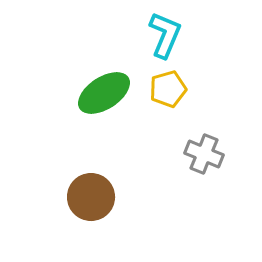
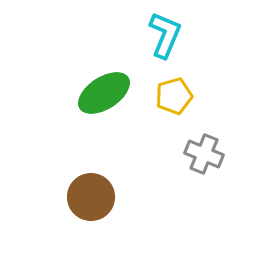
yellow pentagon: moved 6 px right, 7 px down
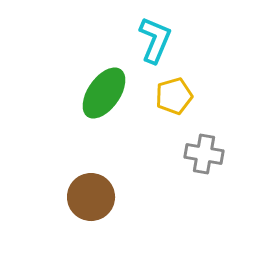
cyan L-shape: moved 10 px left, 5 px down
green ellipse: rotated 22 degrees counterclockwise
gray cross: rotated 12 degrees counterclockwise
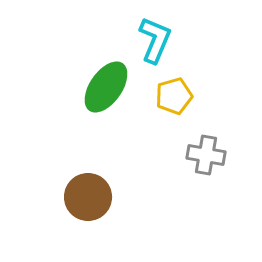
green ellipse: moved 2 px right, 6 px up
gray cross: moved 2 px right, 1 px down
brown circle: moved 3 px left
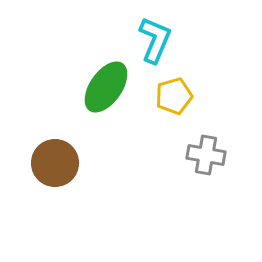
brown circle: moved 33 px left, 34 px up
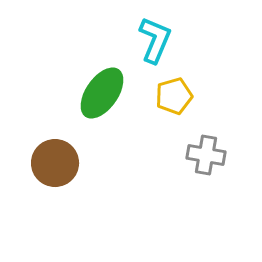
green ellipse: moved 4 px left, 6 px down
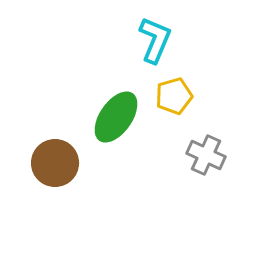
green ellipse: moved 14 px right, 24 px down
gray cross: rotated 15 degrees clockwise
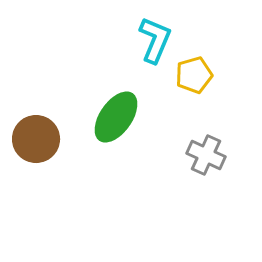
yellow pentagon: moved 20 px right, 21 px up
brown circle: moved 19 px left, 24 px up
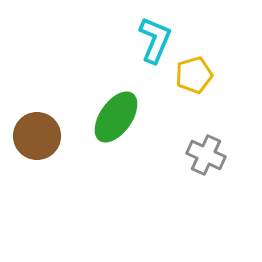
brown circle: moved 1 px right, 3 px up
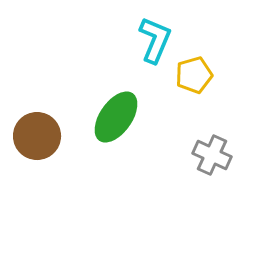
gray cross: moved 6 px right
